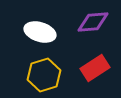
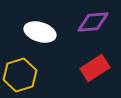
yellow hexagon: moved 24 px left
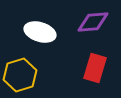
red rectangle: rotated 40 degrees counterclockwise
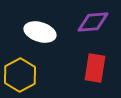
red rectangle: rotated 8 degrees counterclockwise
yellow hexagon: rotated 12 degrees counterclockwise
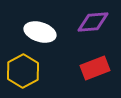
red rectangle: rotated 60 degrees clockwise
yellow hexagon: moved 3 px right, 4 px up
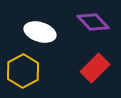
purple diamond: rotated 52 degrees clockwise
red rectangle: rotated 24 degrees counterclockwise
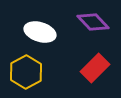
yellow hexagon: moved 3 px right, 1 px down
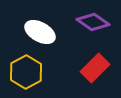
purple diamond: rotated 12 degrees counterclockwise
white ellipse: rotated 12 degrees clockwise
